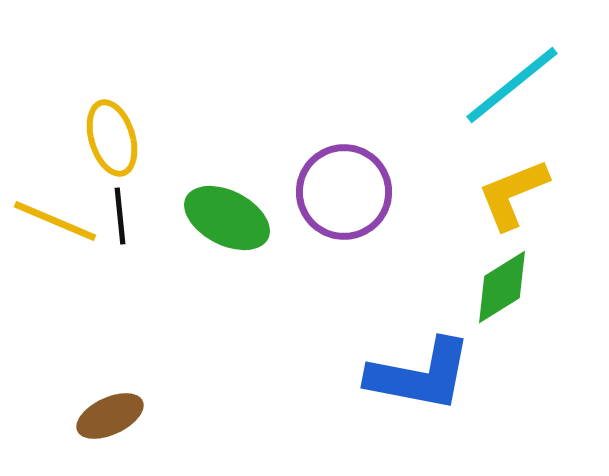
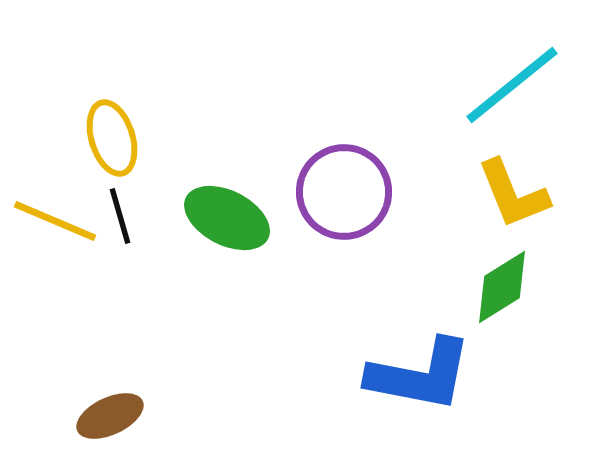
yellow L-shape: rotated 90 degrees counterclockwise
black line: rotated 10 degrees counterclockwise
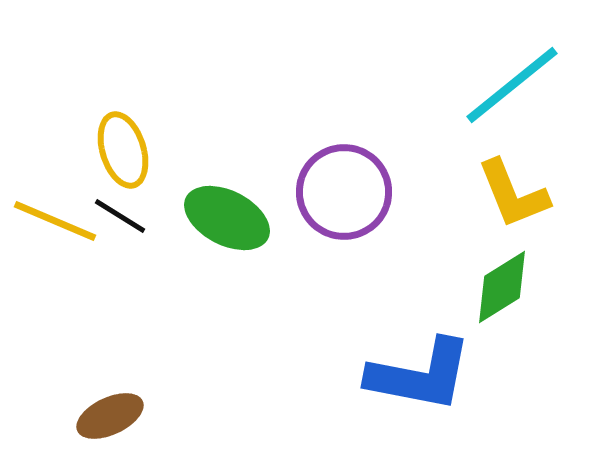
yellow ellipse: moved 11 px right, 12 px down
black line: rotated 42 degrees counterclockwise
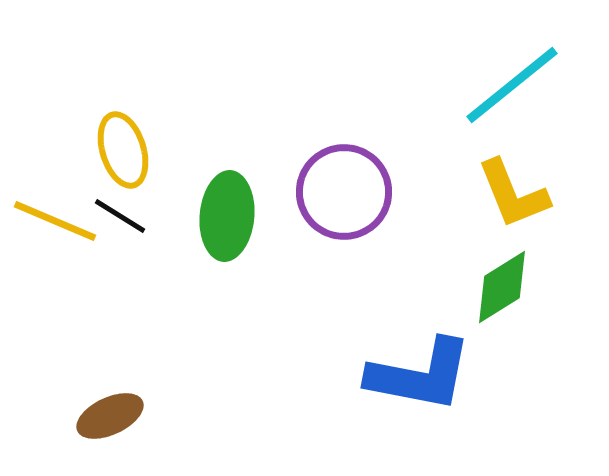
green ellipse: moved 2 px up; rotated 68 degrees clockwise
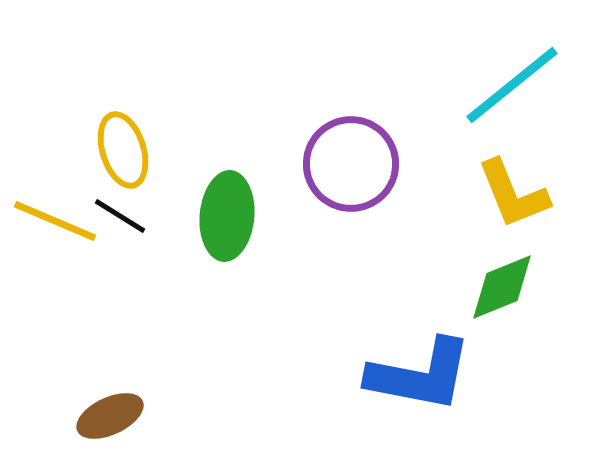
purple circle: moved 7 px right, 28 px up
green diamond: rotated 10 degrees clockwise
